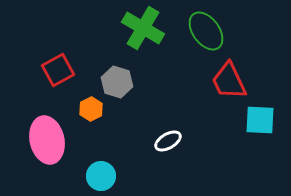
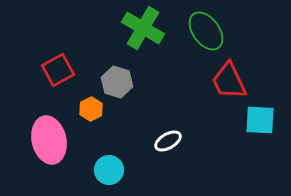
pink ellipse: moved 2 px right
cyan circle: moved 8 px right, 6 px up
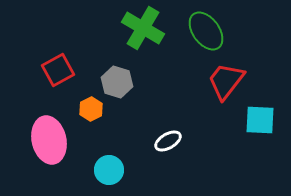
red trapezoid: moved 3 px left; rotated 63 degrees clockwise
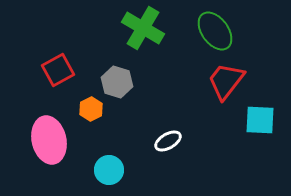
green ellipse: moved 9 px right
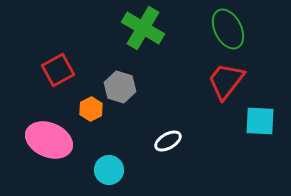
green ellipse: moved 13 px right, 2 px up; rotated 9 degrees clockwise
gray hexagon: moved 3 px right, 5 px down
cyan square: moved 1 px down
pink ellipse: rotated 54 degrees counterclockwise
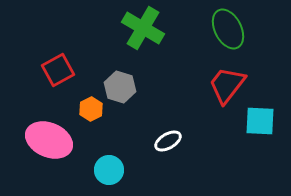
red trapezoid: moved 1 px right, 4 px down
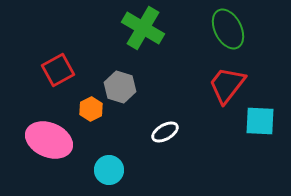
white ellipse: moved 3 px left, 9 px up
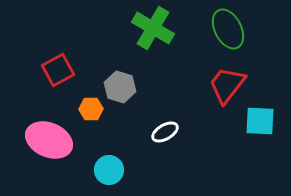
green cross: moved 10 px right
orange hexagon: rotated 25 degrees clockwise
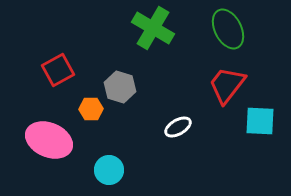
white ellipse: moved 13 px right, 5 px up
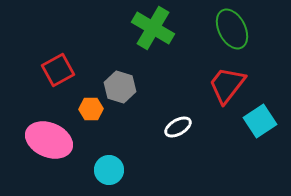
green ellipse: moved 4 px right
cyan square: rotated 36 degrees counterclockwise
